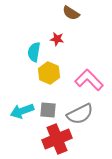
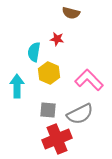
brown semicircle: rotated 18 degrees counterclockwise
cyan arrow: moved 5 px left, 25 px up; rotated 110 degrees clockwise
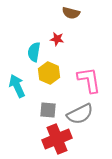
pink L-shape: rotated 36 degrees clockwise
cyan arrow: rotated 25 degrees counterclockwise
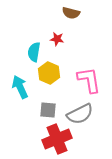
cyan arrow: moved 3 px right, 1 px down
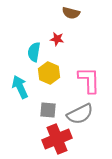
pink L-shape: rotated 8 degrees clockwise
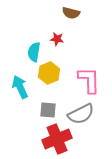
yellow hexagon: rotated 15 degrees clockwise
gray semicircle: moved 1 px right
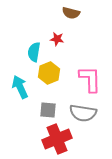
pink L-shape: moved 1 px right, 1 px up
gray semicircle: moved 2 px right, 1 px up; rotated 36 degrees clockwise
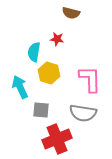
yellow hexagon: rotated 20 degrees counterclockwise
gray square: moved 7 px left
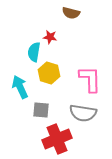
red star: moved 7 px left, 2 px up
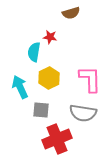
brown semicircle: rotated 30 degrees counterclockwise
yellow hexagon: moved 5 px down; rotated 15 degrees clockwise
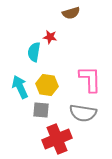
yellow hexagon: moved 2 px left, 7 px down; rotated 25 degrees counterclockwise
